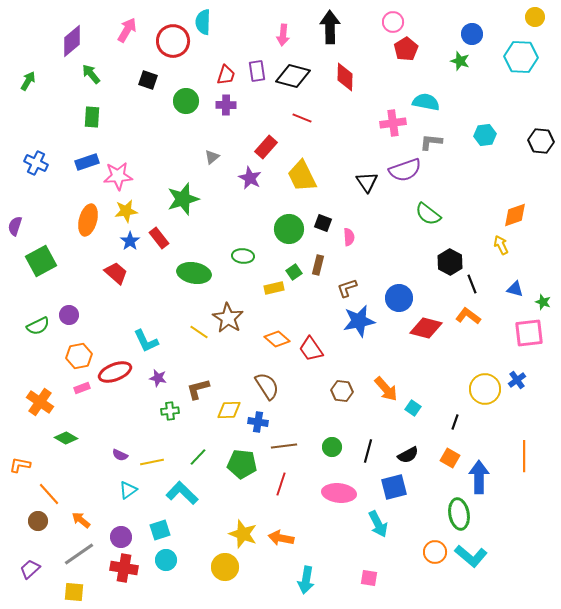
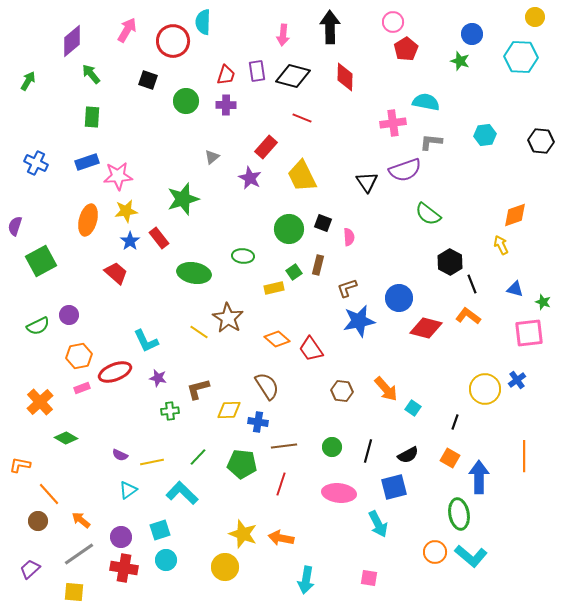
orange cross at (40, 402): rotated 12 degrees clockwise
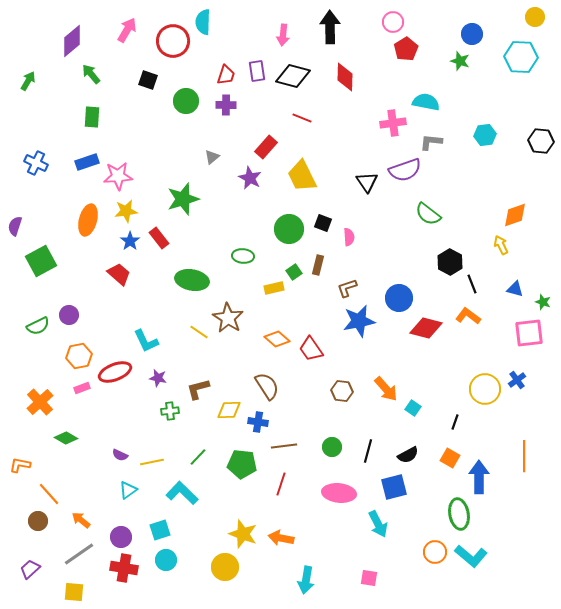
red trapezoid at (116, 273): moved 3 px right, 1 px down
green ellipse at (194, 273): moved 2 px left, 7 px down
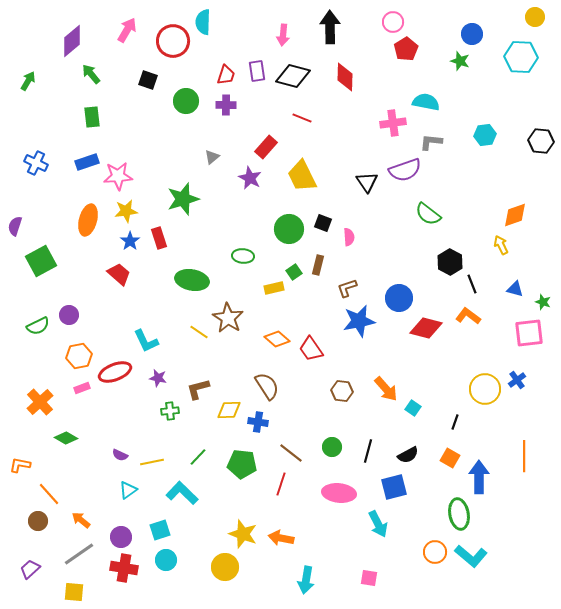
green rectangle at (92, 117): rotated 10 degrees counterclockwise
red rectangle at (159, 238): rotated 20 degrees clockwise
brown line at (284, 446): moved 7 px right, 7 px down; rotated 45 degrees clockwise
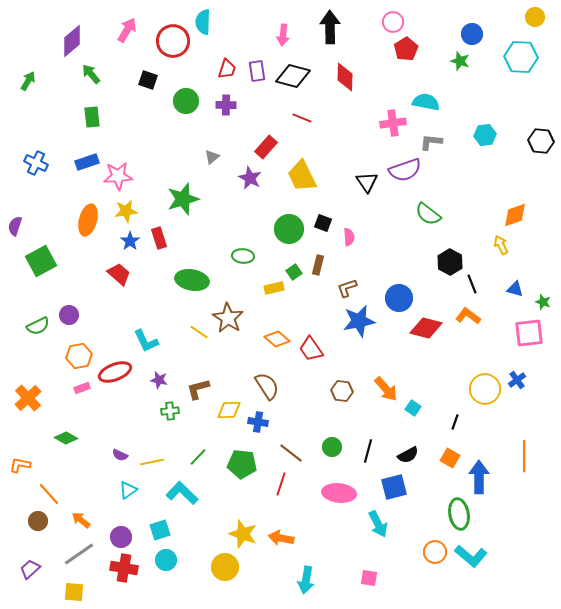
red trapezoid at (226, 75): moved 1 px right, 6 px up
purple star at (158, 378): moved 1 px right, 2 px down
orange cross at (40, 402): moved 12 px left, 4 px up
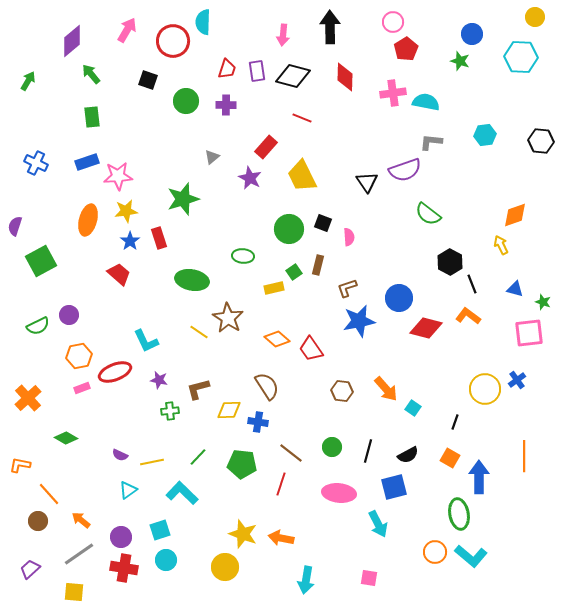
pink cross at (393, 123): moved 30 px up
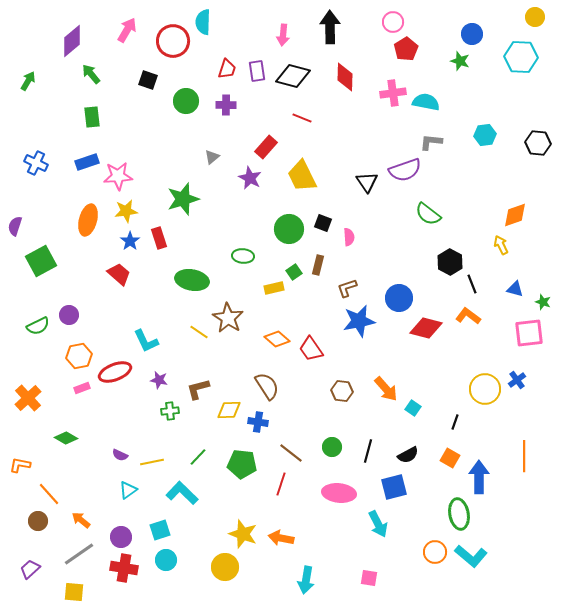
black hexagon at (541, 141): moved 3 px left, 2 px down
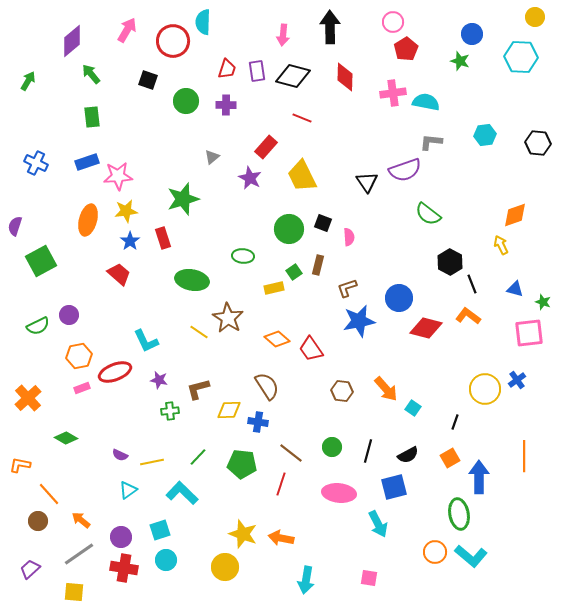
red rectangle at (159, 238): moved 4 px right
orange square at (450, 458): rotated 30 degrees clockwise
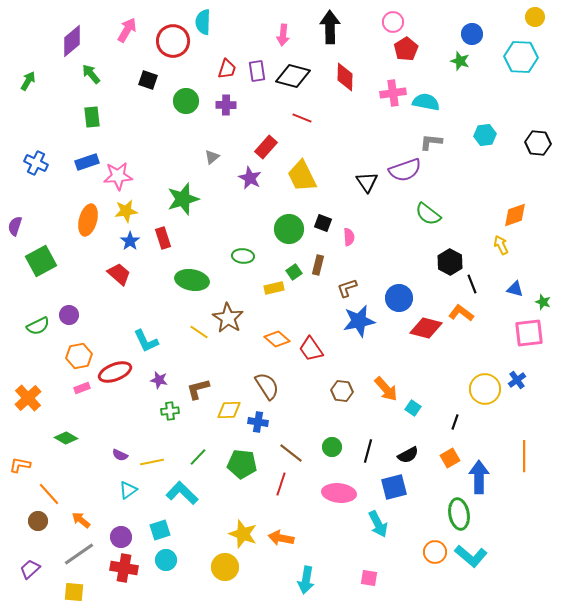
orange L-shape at (468, 316): moved 7 px left, 3 px up
